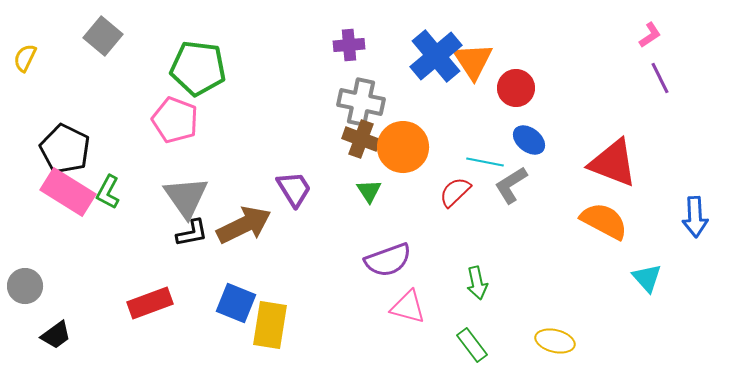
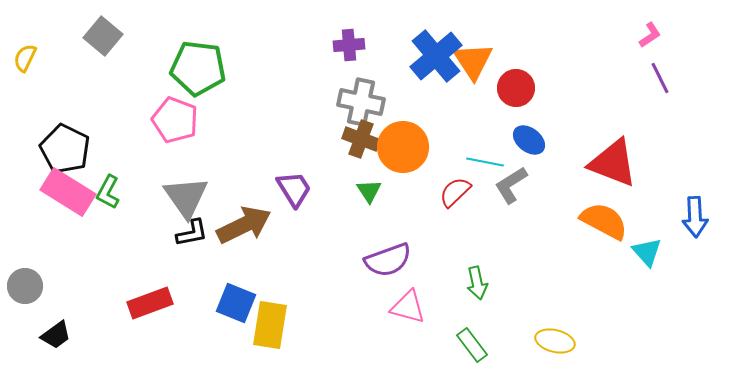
cyan triangle: moved 26 px up
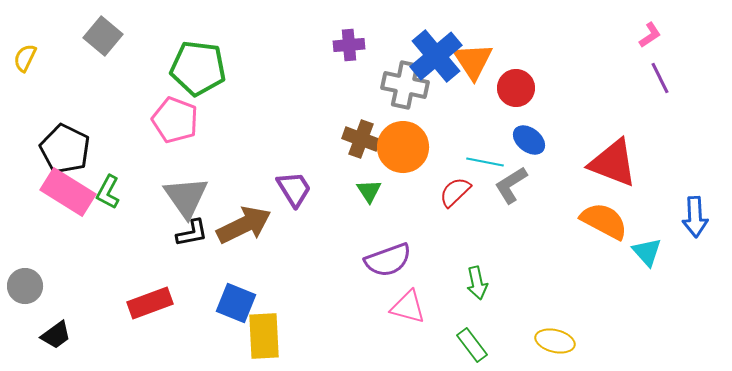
gray cross: moved 44 px right, 17 px up
yellow rectangle: moved 6 px left, 11 px down; rotated 12 degrees counterclockwise
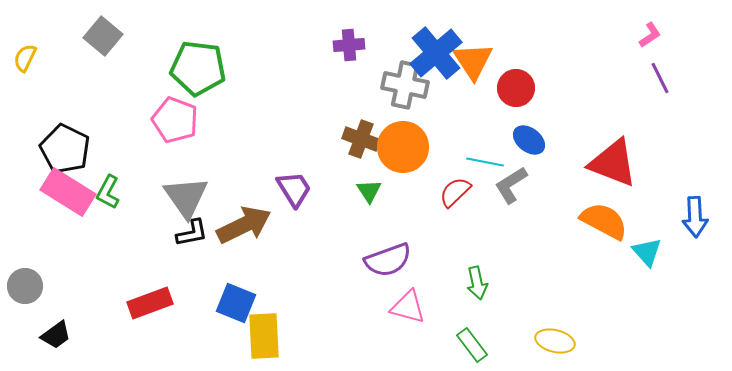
blue cross: moved 3 px up
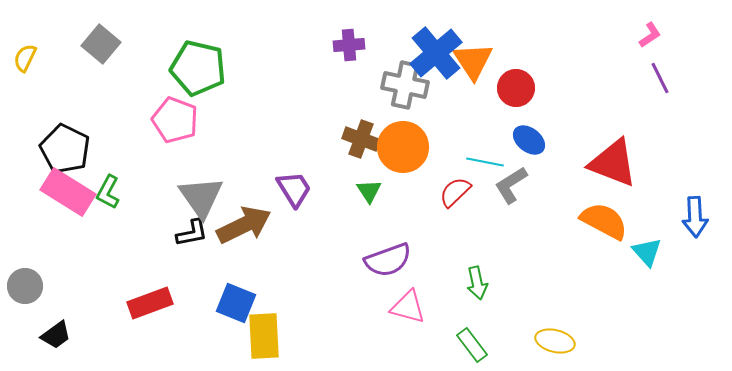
gray square: moved 2 px left, 8 px down
green pentagon: rotated 6 degrees clockwise
gray triangle: moved 15 px right
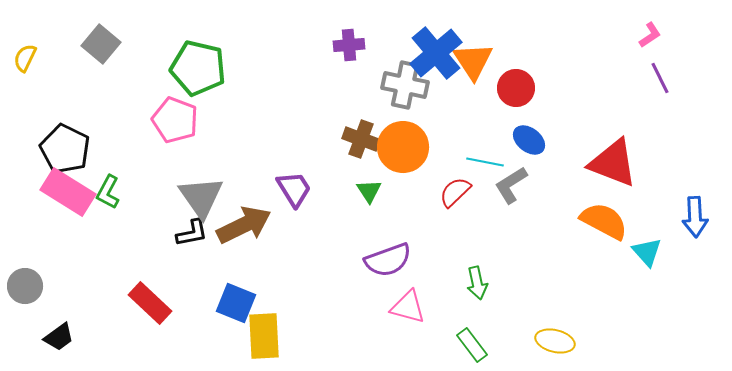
red rectangle: rotated 63 degrees clockwise
black trapezoid: moved 3 px right, 2 px down
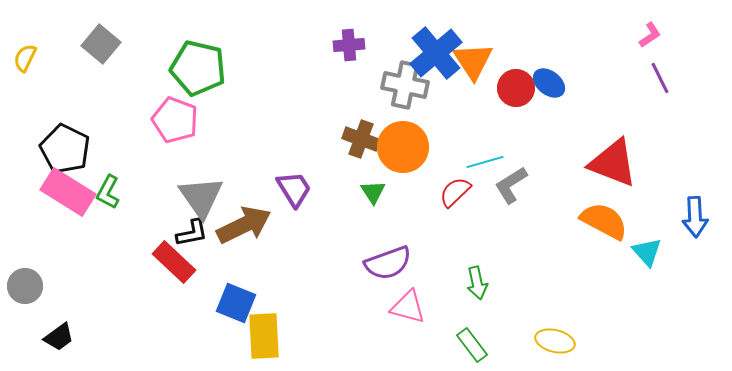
blue ellipse: moved 20 px right, 57 px up
cyan line: rotated 27 degrees counterclockwise
green triangle: moved 4 px right, 1 px down
purple semicircle: moved 3 px down
red rectangle: moved 24 px right, 41 px up
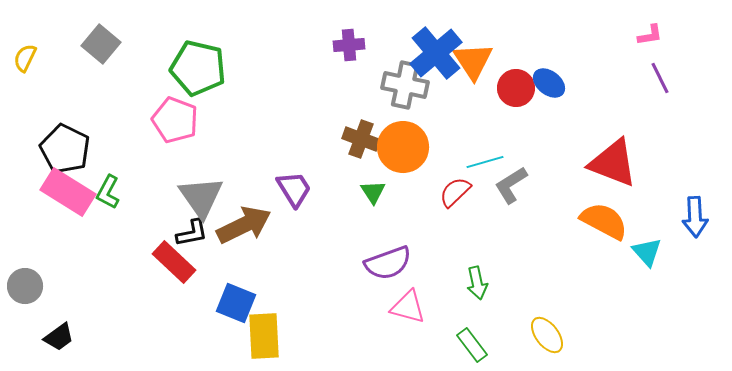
pink L-shape: rotated 24 degrees clockwise
yellow ellipse: moved 8 px left, 6 px up; rotated 39 degrees clockwise
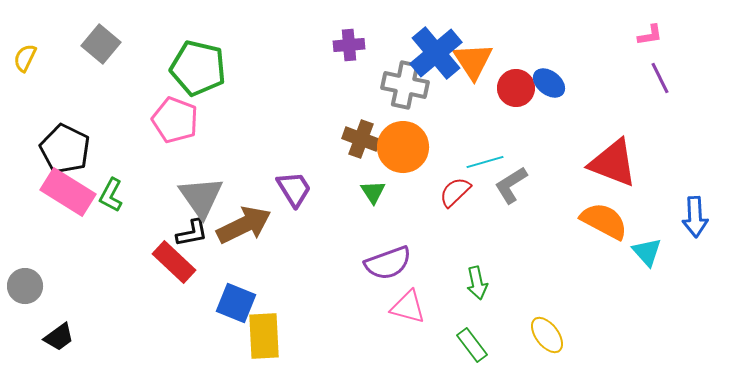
green L-shape: moved 3 px right, 3 px down
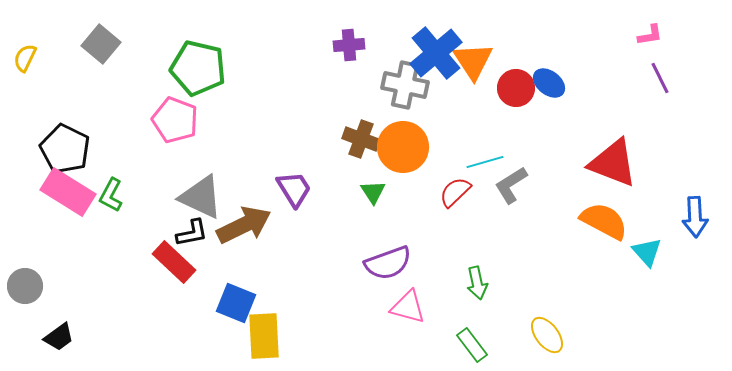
gray triangle: rotated 30 degrees counterclockwise
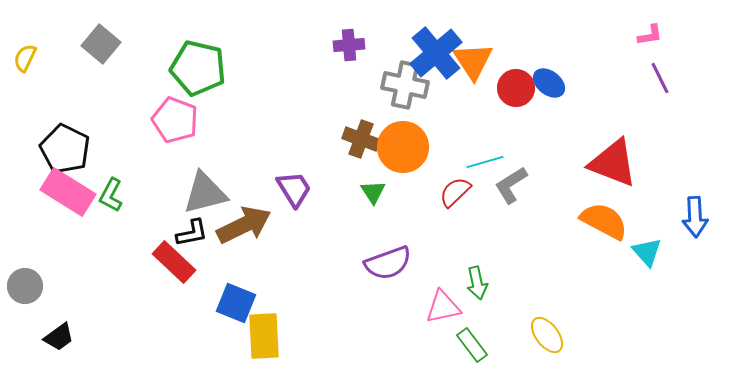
gray triangle: moved 4 px right, 4 px up; rotated 39 degrees counterclockwise
pink triangle: moved 35 px right; rotated 27 degrees counterclockwise
